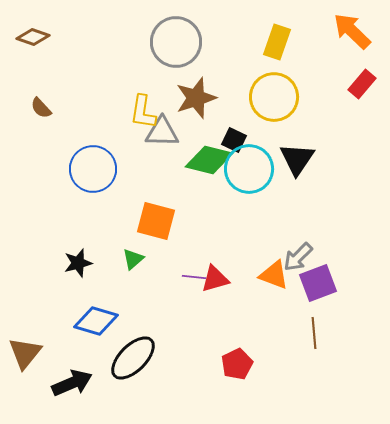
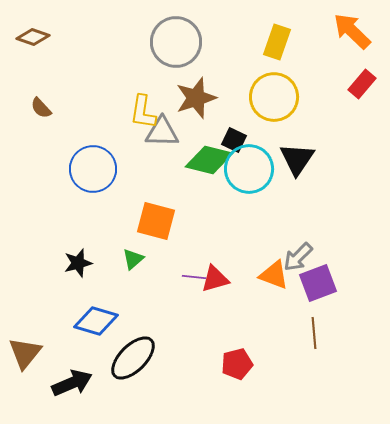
red pentagon: rotated 12 degrees clockwise
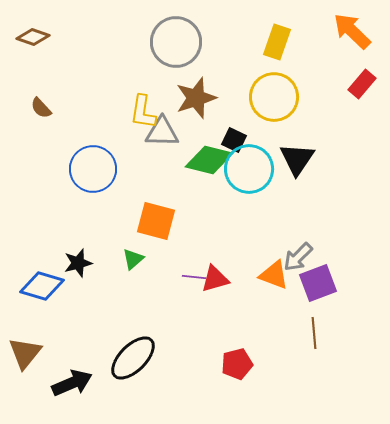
blue diamond: moved 54 px left, 35 px up
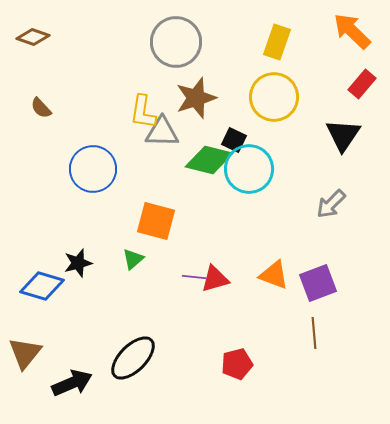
black triangle: moved 46 px right, 24 px up
gray arrow: moved 33 px right, 53 px up
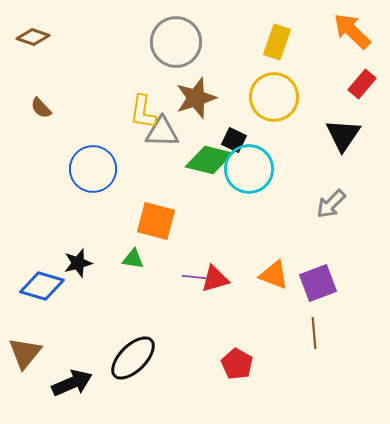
green triangle: rotated 50 degrees clockwise
red pentagon: rotated 28 degrees counterclockwise
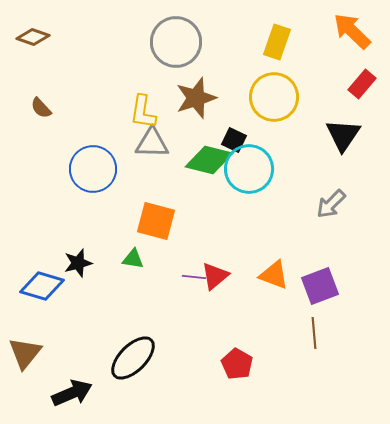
gray triangle: moved 10 px left, 11 px down
red triangle: moved 3 px up; rotated 24 degrees counterclockwise
purple square: moved 2 px right, 3 px down
black arrow: moved 10 px down
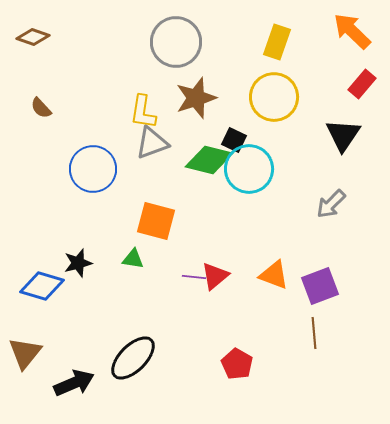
gray triangle: rotated 21 degrees counterclockwise
black arrow: moved 2 px right, 10 px up
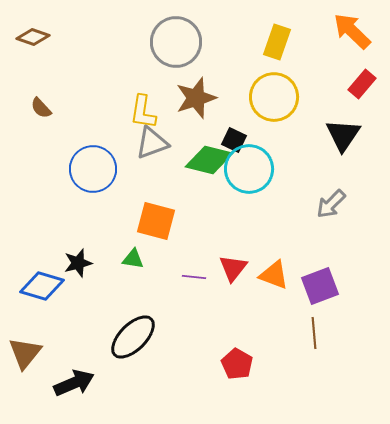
red triangle: moved 18 px right, 8 px up; rotated 12 degrees counterclockwise
black ellipse: moved 21 px up
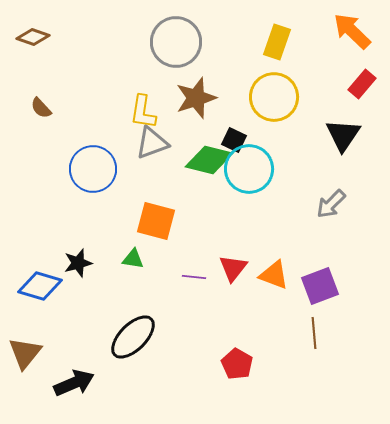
blue diamond: moved 2 px left
